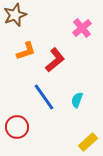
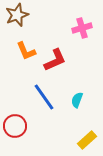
brown star: moved 2 px right
pink cross: rotated 24 degrees clockwise
orange L-shape: rotated 85 degrees clockwise
red L-shape: rotated 15 degrees clockwise
red circle: moved 2 px left, 1 px up
yellow rectangle: moved 1 px left, 2 px up
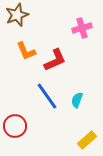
blue line: moved 3 px right, 1 px up
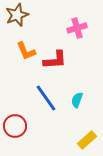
pink cross: moved 5 px left
red L-shape: rotated 20 degrees clockwise
blue line: moved 1 px left, 2 px down
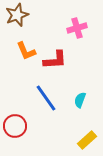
cyan semicircle: moved 3 px right
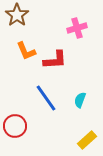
brown star: rotated 15 degrees counterclockwise
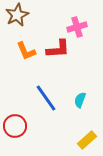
brown star: rotated 10 degrees clockwise
pink cross: moved 1 px up
red L-shape: moved 3 px right, 11 px up
